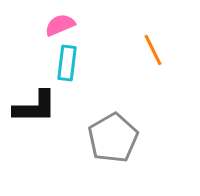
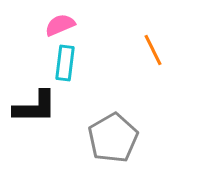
cyan rectangle: moved 2 px left
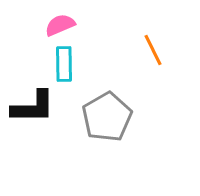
cyan rectangle: moved 1 px left, 1 px down; rotated 8 degrees counterclockwise
black L-shape: moved 2 px left
gray pentagon: moved 6 px left, 21 px up
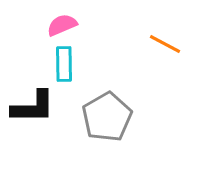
pink semicircle: moved 2 px right
orange line: moved 12 px right, 6 px up; rotated 36 degrees counterclockwise
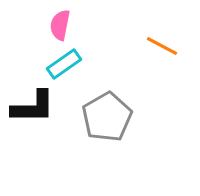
pink semicircle: moved 2 px left; rotated 56 degrees counterclockwise
orange line: moved 3 px left, 2 px down
cyan rectangle: rotated 56 degrees clockwise
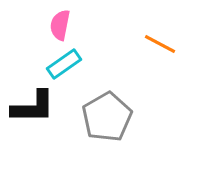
orange line: moved 2 px left, 2 px up
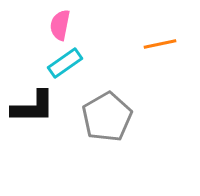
orange line: rotated 40 degrees counterclockwise
cyan rectangle: moved 1 px right, 1 px up
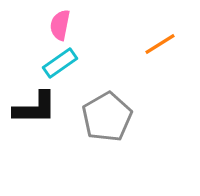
orange line: rotated 20 degrees counterclockwise
cyan rectangle: moved 5 px left
black L-shape: moved 2 px right, 1 px down
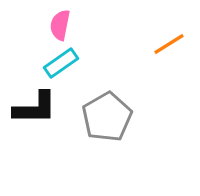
orange line: moved 9 px right
cyan rectangle: moved 1 px right
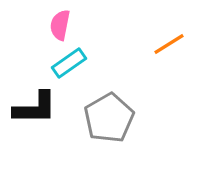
cyan rectangle: moved 8 px right
gray pentagon: moved 2 px right, 1 px down
